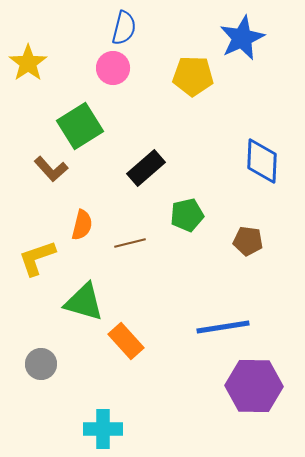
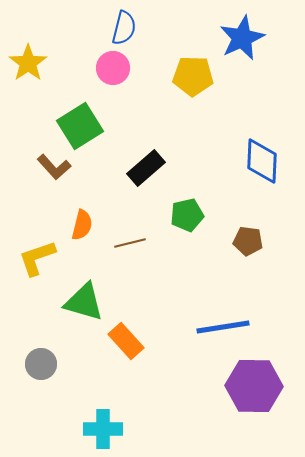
brown L-shape: moved 3 px right, 2 px up
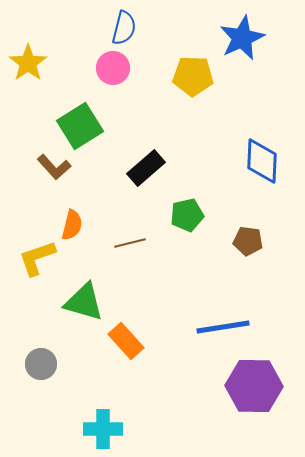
orange semicircle: moved 10 px left
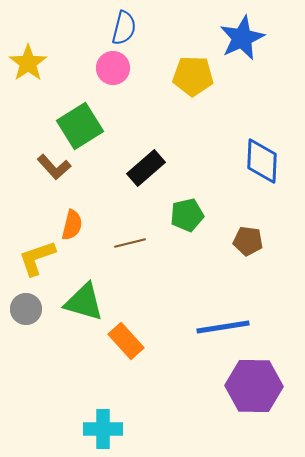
gray circle: moved 15 px left, 55 px up
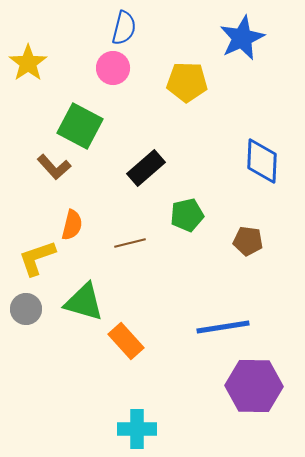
yellow pentagon: moved 6 px left, 6 px down
green square: rotated 30 degrees counterclockwise
cyan cross: moved 34 px right
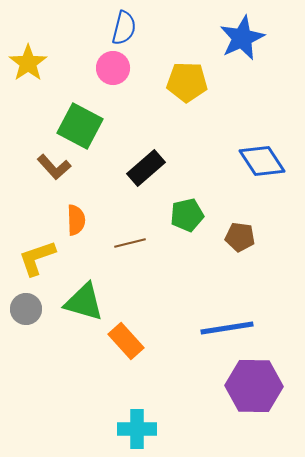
blue diamond: rotated 36 degrees counterclockwise
orange semicircle: moved 4 px right, 5 px up; rotated 16 degrees counterclockwise
brown pentagon: moved 8 px left, 4 px up
blue line: moved 4 px right, 1 px down
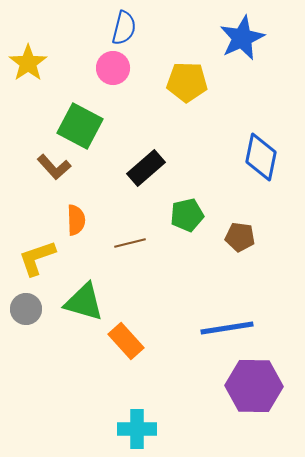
blue diamond: moved 1 px left, 4 px up; rotated 45 degrees clockwise
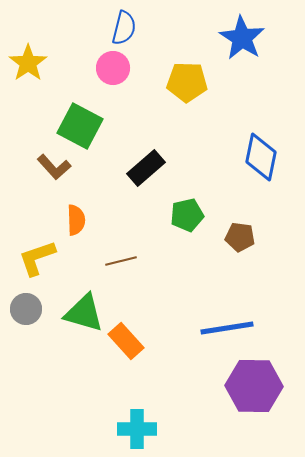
blue star: rotated 15 degrees counterclockwise
brown line: moved 9 px left, 18 px down
green triangle: moved 11 px down
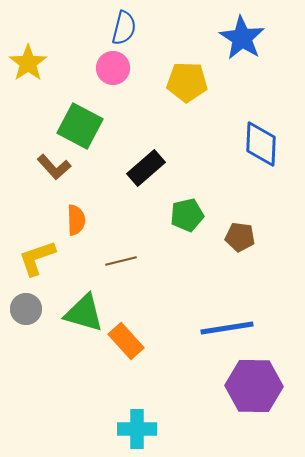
blue diamond: moved 13 px up; rotated 9 degrees counterclockwise
